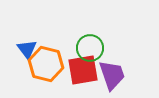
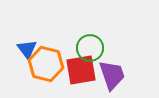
red square: moved 2 px left
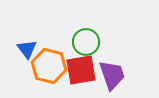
green circle: moved 4 px left, 6 px up
orange hexagon: moved 3 px right, 2 px down
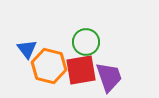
purple trapezoid: moved 3 px left, 2 px down
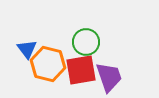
orange hexagon: moved 1 px left, 2 px up
